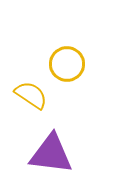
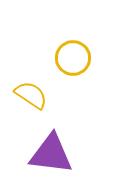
yellow circle: moved 6 px right, 6 px up
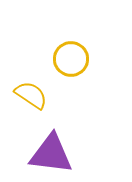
yellow circle: moved 2 px left, 1 px down
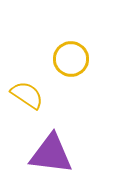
yellow semicircle: moved 4 px left
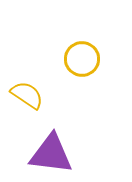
yellow circle: moved 11 px right
